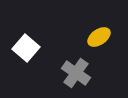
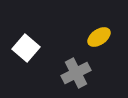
gray cross: rotated 28 degrees clockwise
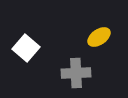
gray cross: rotated 24 degrees clockwise
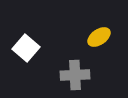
gray cross: moved 1 px left, 2 px down
